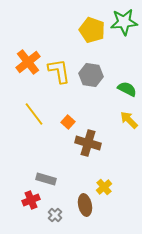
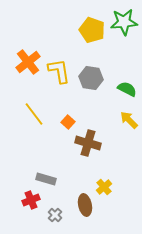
gray hexagon: moved 3 px down
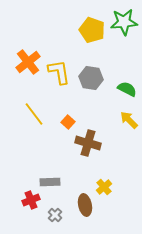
yellow L-shape: moved 1 px down
gray rectangle: moved 4 px right, 3 px down; rotated 18 degrees counterclockwise
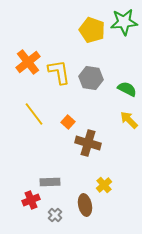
yellow cross: moved 2 px up
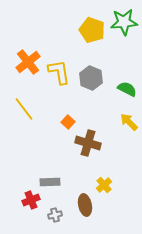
gray hexagon: rotated 15 degrees clockwise
yellow line: moved 10 px left, 5 px up
yellow arrow: moved 2 px down
gray cross: rotated 32 degrees clockwise
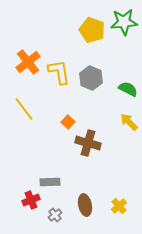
green semicircle: moved 1 px right
yellow cross: moved 15 px right, 21 px down
gray cross: rotated 24 degrees counterclockwise
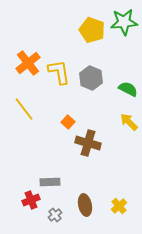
orange cross: moved 1 px down
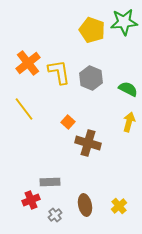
yellow arrow: rotated 60 degrees clockwise
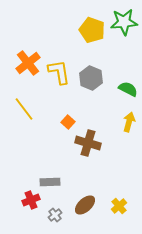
brown ellipse: rotated 60 degrees clockwise
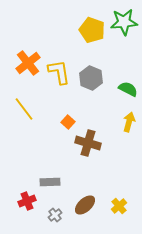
red cross: moved 4 px left, 1 px down
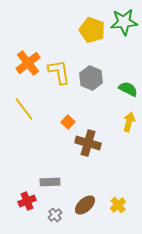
yellow cross: moved 1 px left, 1 px up
